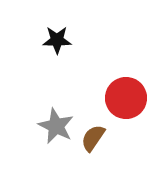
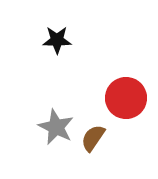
gray star: moved 1 px down
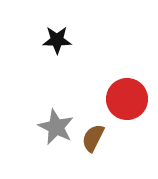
red circle: moved 1 px right, 1 px down
brown semicircle: rotated 8 degrees counterclockwise
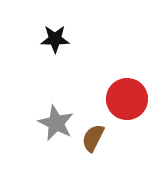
black star: moved 2 px left, 1 px up
gray star: moved 4 px up
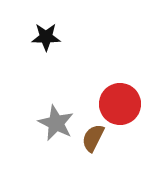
black star: moved 9 px left, 2 px up
red circle: moved 7 px left, 5 px down
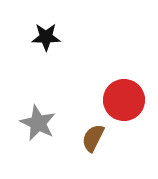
red circle: moved 4 px right, 4 px up
gray star: moved 18 px left
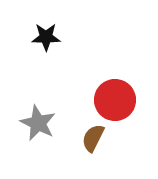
red circle: moved 9 px left
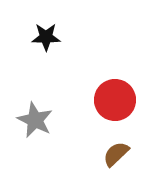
gray star: moved 3 px left, 3 px up
brown semicircle: moved 23 px right, 16 px down; rotated 20 degrees clockwise
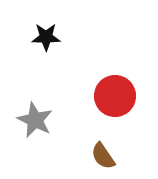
red circle: moved 4 px up
brown semicircle: moved 13 px left, 2 px down; rotated 80 degrees counterclockwise
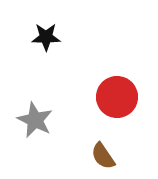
red circle: moved 2 px right, 1 px down
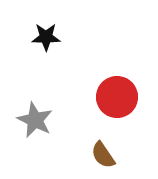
brown semicircle: moved 1 px up
